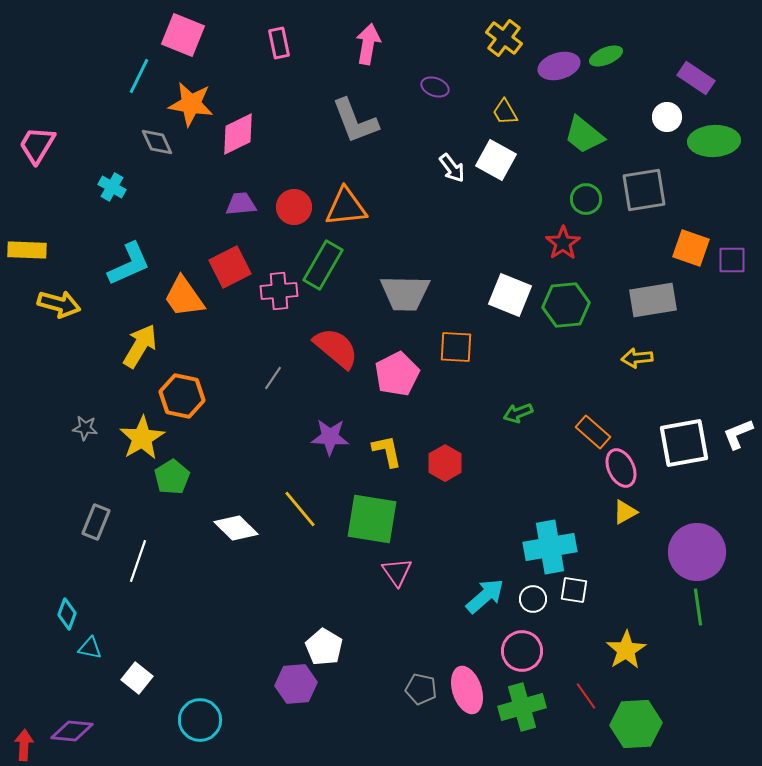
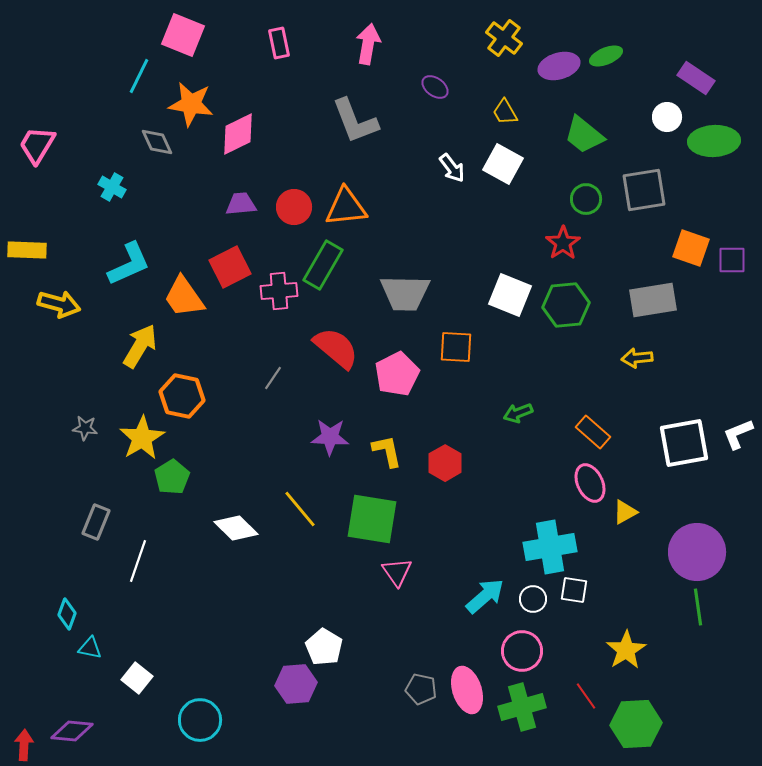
purple ellipse at (435, 87): rotated 16 degrees clockwise
white square at (496, 160): moved 7 px right, 4 px down
pink ellipse at (621, 468): moved 31 px left, 15 px down
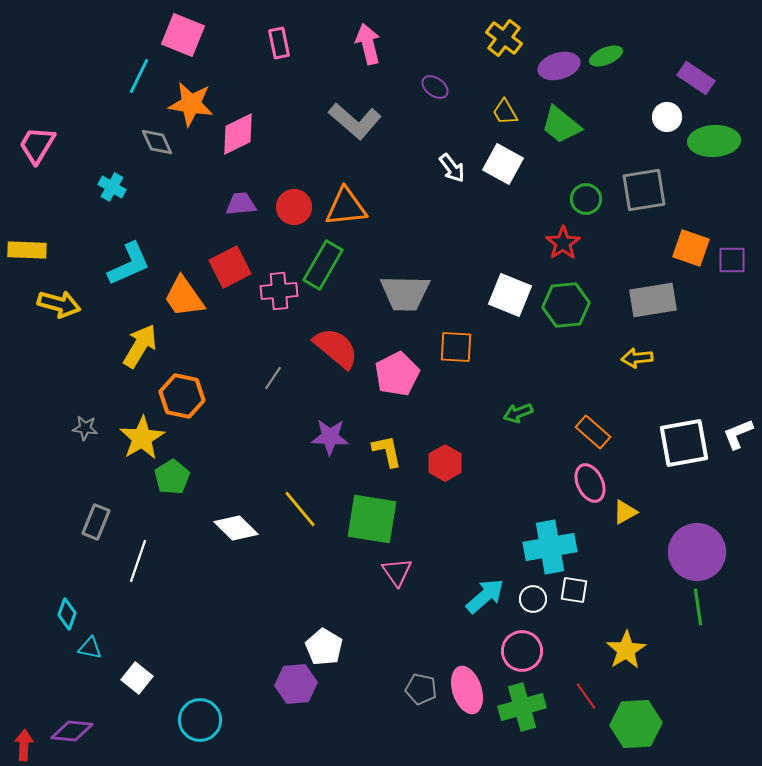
pink arrow at (368, 44): rotated 24 degrees counterclockwise
gray L-shape at (355, 121): rotated 28 degrees counterclockwise
green trapezoid at (584, 135): moved 23 px left, 10 px up
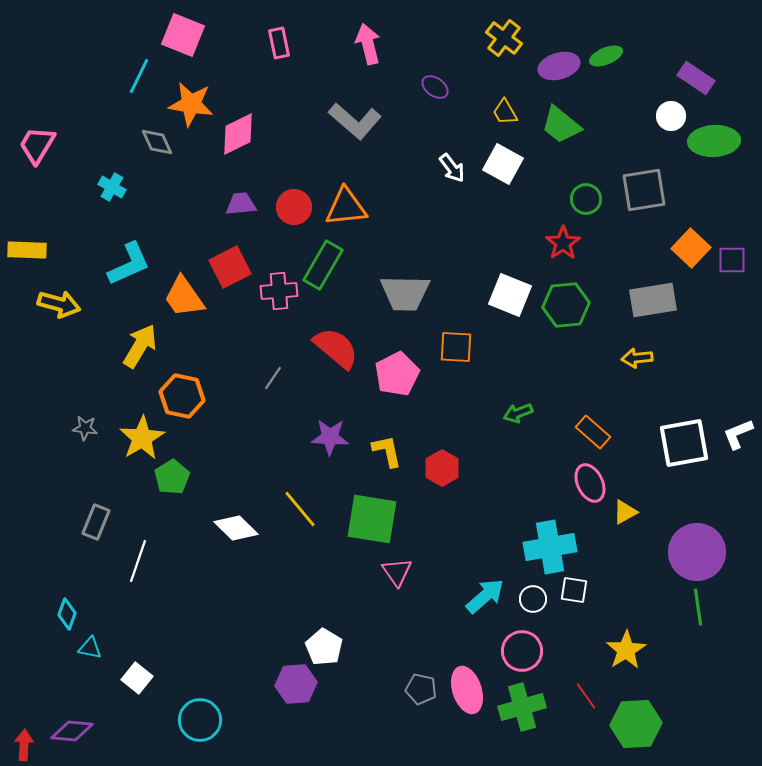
white circle at (667, 117): moved 4 px right, 1 px up
orange square at (691, 248): rotated 24 degrees clockwise
red hexagon at (445, 463): moved 3 px left, 5 px down
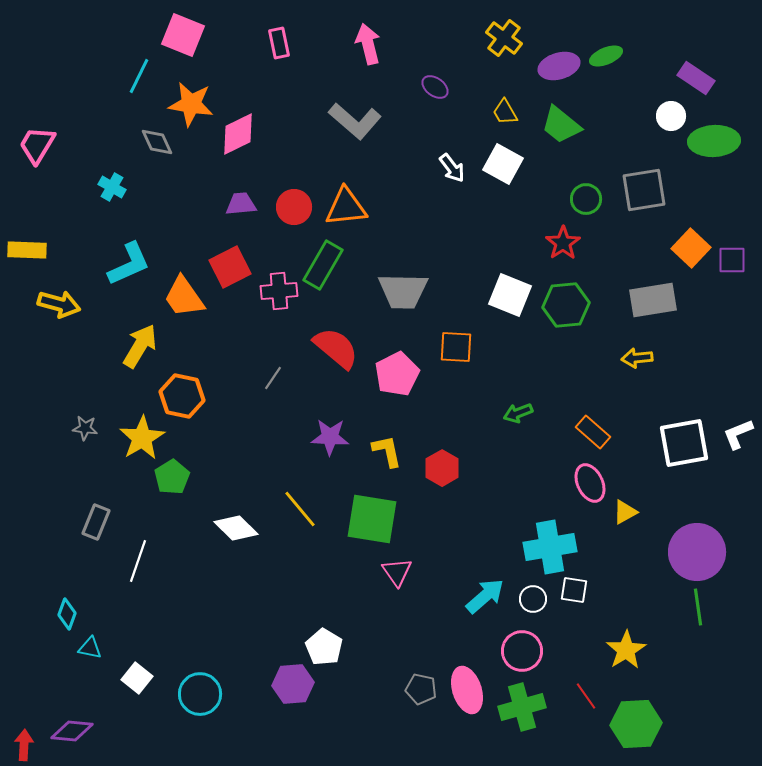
gray trapezoid at (405, 293): moved 2 px left, 2 px up
purple hexagon at (296, 684): moved 3 px left
cyan circle at (200, 720): moved 26 px up
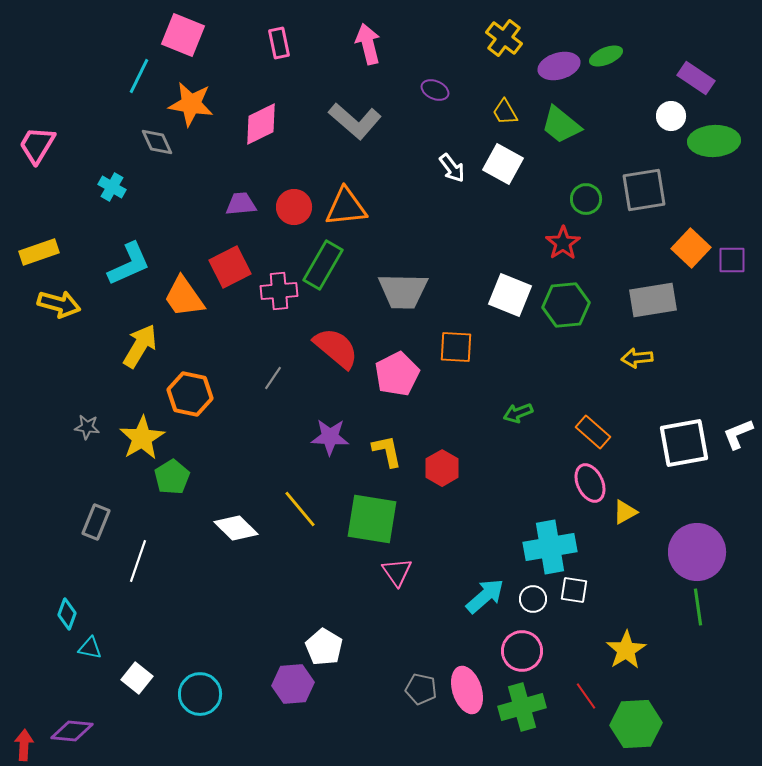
purple ellipse at (435, 87): moved 3 px down; rotated 12 degrees counterclockwise
pink diamond at (238, 134): moved 23 px right, 10 px up
yellow rectangle at (27, 250): moved 12 px right, 2 px down; rotated 21 degrees counterclockwise
orange hexagon at (182, 396): moved 8 px right, 2 px up
gray star at (85, 428): moved 2 px right, 1 px up
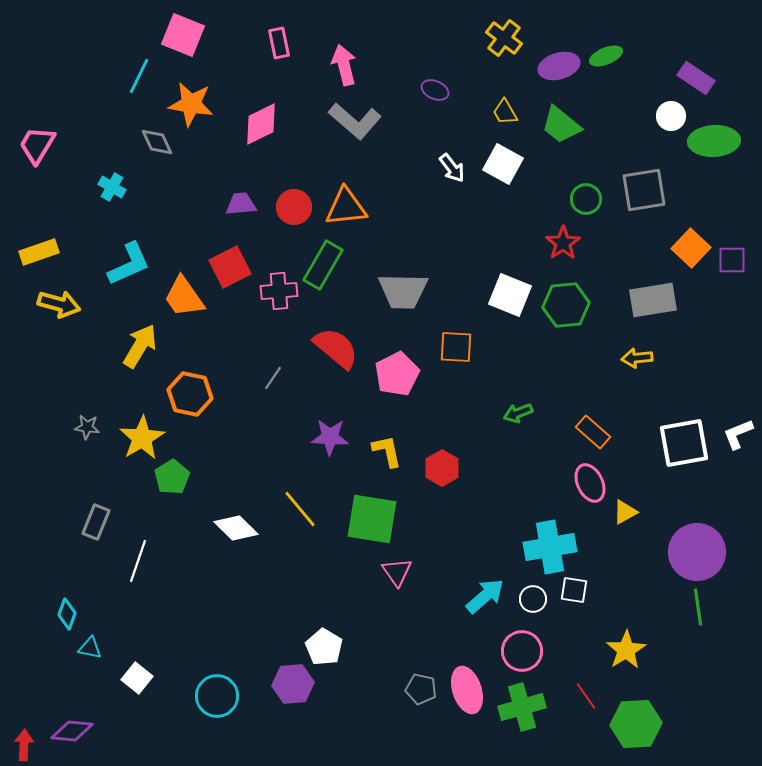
pink arrow at (368, 44): moved 24 px left, 21 px down
cyan circle at (200, 694): moved 17 px right, 2 px down
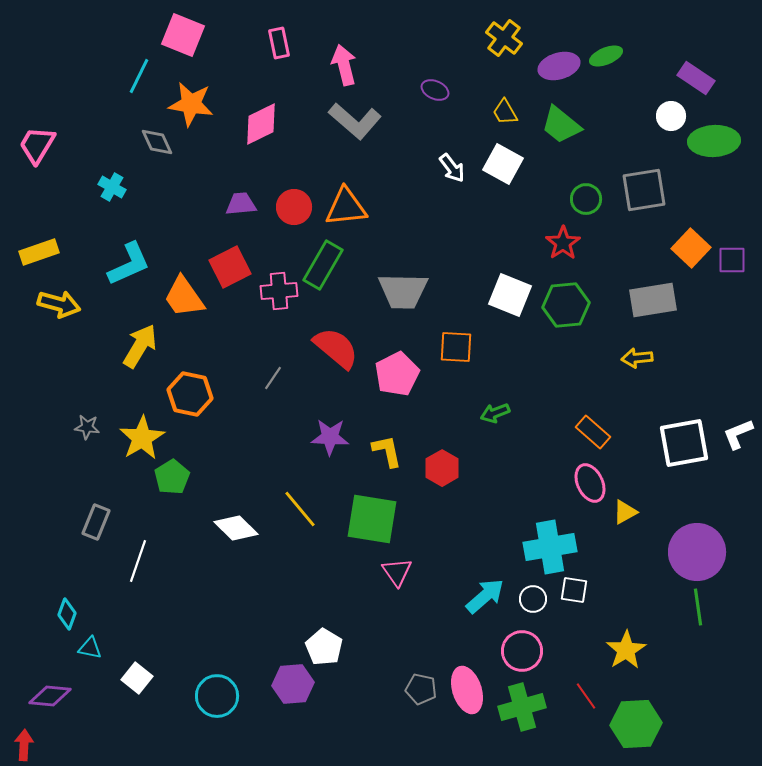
green arrow at (518, 413): moved 23 px left
purple diamond at (72, 731): moved 22 px left, 35 px up
